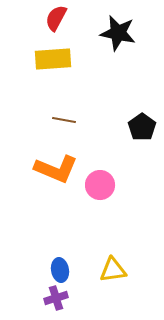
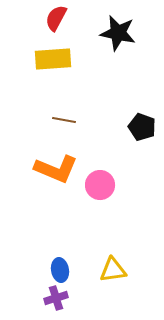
black pentagon: rotated 16 degrees counterclockwise
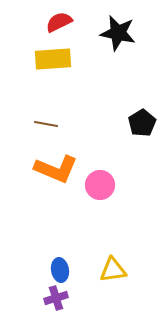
red semicircle: moved 3 px right, 4 px down; rotated 36 degrees clockwise
brown line: moved 18 px left, 4 px down
black pentagon: moved 4 px up; rotated 20 degrees clockwise
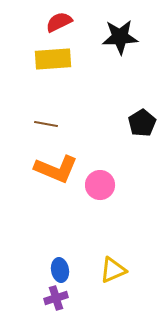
black star: moved 2 px right, 4 px down; rotated 15 degrees counterclockwise
yellow triangle: rotated 16 degrees counterclockwise
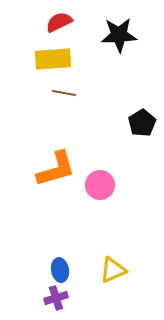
black star: moved 1 px left, 2 px up
brown line: moved 18 px right, 31 px up
orange L-shape: rotated 39 degrees counterclockwise
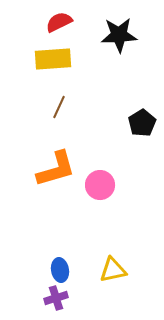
brown line: moved 5 px left, 14 px down; rotated 75 degrees counterclockwise
yellow triangle: rotated 12 degrees clockwise
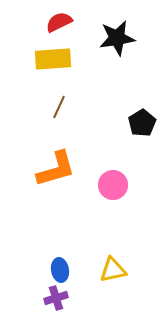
black star: moved 2 px left, 3 px down; rotated 6 degrees counterclockwise
pink circle: moved 13 px right
